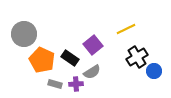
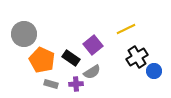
black rectangle: moved 1 px right
gray rectangle: moved 4 px left
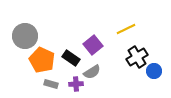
gray circle: moved 1 px right, 2 px down
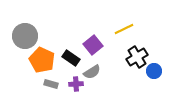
yellow line: moved 2 px left
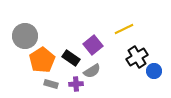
orange pentagon: rotated 15 degrees clockwise
gray semicircle: moved 1 px up
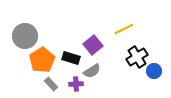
black rectangle: rotated 18 degrees counterclockwise
gray rectangle: rotated 32 degrees clockwise
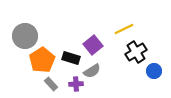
black cross: moved 1 px left, 5 px up
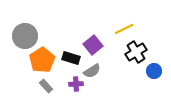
gray rectangle: moved 5 px left, 2 px down
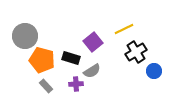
purple square: moved 3 px up
orange pentagon: rotated 25 degrees counterclockwise
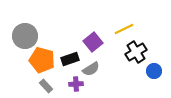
black rectangle: moved 1 px left, 1 px down; rotated 36 degrees counterclockwise
gray semicircle: moved 1 px left, 2 px up
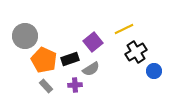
orange pentagon: moved 2 px right; rotated 10 degrees clockwise
purple cross: moved 1 px left, 1 px down
